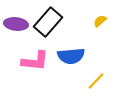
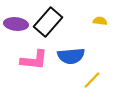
yellow semicircle: rotated 48 degrees clockwise
pink L-shape: moved 1 px left, 1 px up
yellow line: moved 4 px left, 1 px up
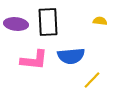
black rectangle: rotated 44 degrees counterclockwise
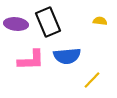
black rectangle: rotated 20 degrees counterclockwise
blue semicircle: moved 4 px left
pink L-shape: moved 3 px left; rotated 8 degrees counterclockwise
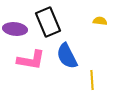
purple ellipse: moved 1 px left, 5 px down
blue semicircle: rotated 68 degrees clockwise
pink L-shape: rotated 12 degrees clockwise
yellow line: rotated 48 degrees counterclockwise
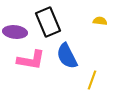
purple ellipse: moved 3 px down
yellow line: rotated 24 degrees clockwise
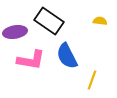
black rectangle: moved 1 px right, 1 px up; rotated 32 degrees counterclockwise
purple ellipse: rotated 15 degrees counterclockwise
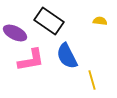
purple ellipse: moved 1 px down; rotated 35 degrees clockwise
pink L-shape: rotated 20 degrees counterclockwise
yellow line: rotated 36 degrees counterclockwise
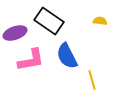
purple ellipse: rotated 45 degrees counterclockwise
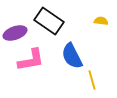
yellow semicircle: moved 1 px right
blue semicircle: moved 5 px right
